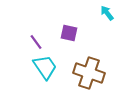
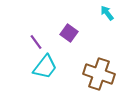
purple square: rotated 24 degrees clockwise
cyan trapezoid: rotated 72 degrees clockwise
brown cross: moved 10 px right, 1 px down
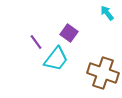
cyan trapezoid: moved 11 px right, 8 px up
brown cross: moved 4 px right, 1 px up
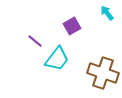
purple square: moved 3 px right, 7 px up; rotated 24 degrees clockwise
purple line: moved 1 px left, 1 px up; rotated 14 degrees counterclockwise
cyan trapezoid: moved 1 px right
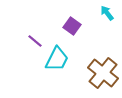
purple square: rotated 24 degrees counterclockwise
cyan trapezoid: rotated 12 degrees counterclockwise
brown cross: rotated 20 degrees clockwise
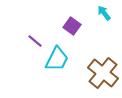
cyan arrow: moved 3 px left
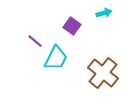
cyan arrow: rotated 112 degrees clockwise
cyan trapezoid: moved 1 px left, 1 px up
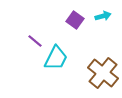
cyan arrow: moved 1 px left, 3 px down
purple square: moved 3 px right, 6 px up
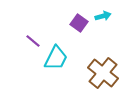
purple square: moved 4 px right, 3 px down
purple line: moved 2 px left
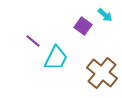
cyan arrow: moved 2 px right, 1 px up; rotated 56 degrees clockwise
purple square: moved 4 px right, 3 px down
brown cross: moved 1 px left
